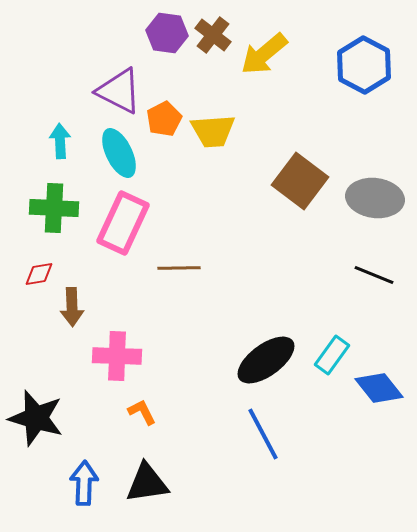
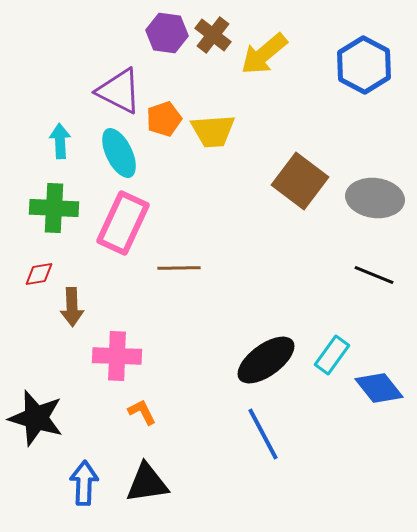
orange pentagon: rotated 8 degrees clockwise
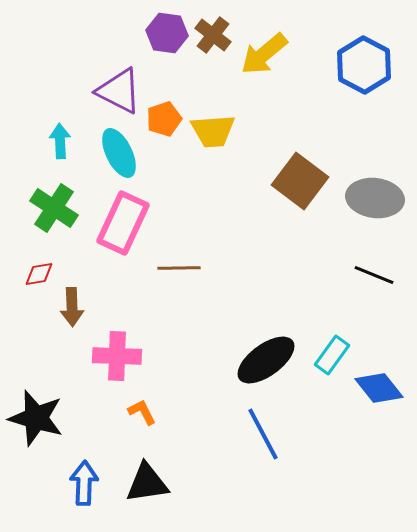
green cross: rotated 30 degrees clockwise
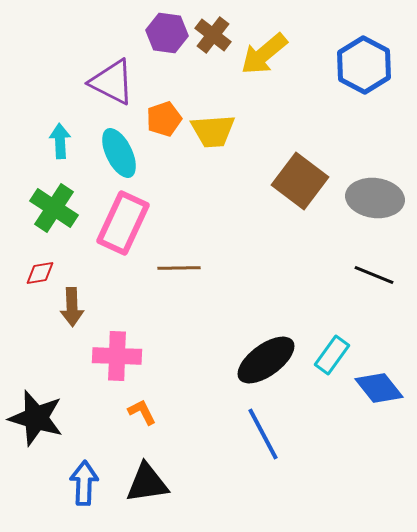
purple triangle: moved 7 px left, 9 px up
red diamond: moved 1 px right, 1 px up
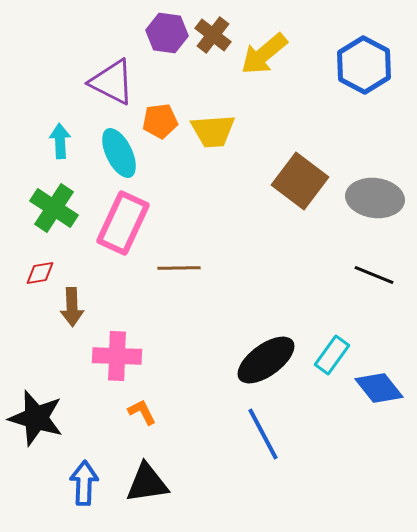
orange pentagon: moved 4 px left, 2 px down; rotated 12 degrees clockwise
